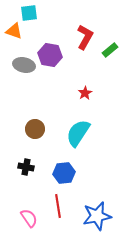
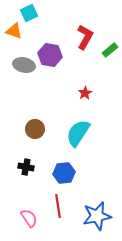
cyan square: rotated 18 degrees counterclockwise
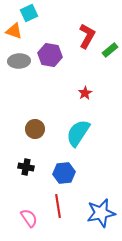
red L-shape: moved 2 px right, 1 px up
gray ellipse: moved 5 px left, 4 px up; rotated 15 degrees counterclockwise
blue star: moved 4 px right, 3 px up
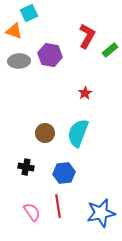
brown circle: moved 10 px right, 4 px down
cyan semicircle: rotated 12 degrees counterclockwise
pink semicircle: moved 3 px right, 6 px up
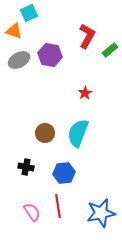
gray ellipse: moved 1 px up; rotated 25 degrees counterclockwise
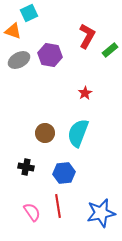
orange triangle: moved 1 px left
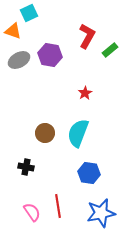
blue hexagon: moved 25 px right; rotated 15 degrees clockwise
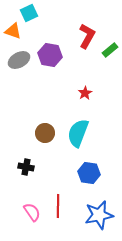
red line: rotated 10 degrees clockwise
blue star: moved 2 px left, 2 px down
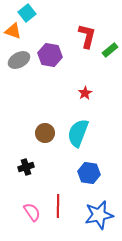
cyan square: moved 2 px left; rotated 12 degrees counterclockwise
red L-shape: rotated 15 degrees counterclockwise
black cross: rotated 28 degrees counterclockwise
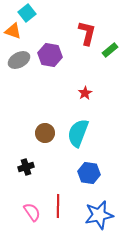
red L-shape: moved 3 px up
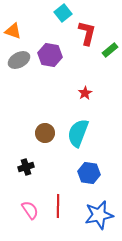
cyan square: moved 36 px right
pink semicircle: moved 2 px left, 2 px up
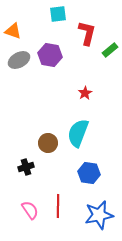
cyan square: moved 5 px left, 1 px down; rotated 30 degrees clockwise
brown circle: moved 3 px right, 10 px down
